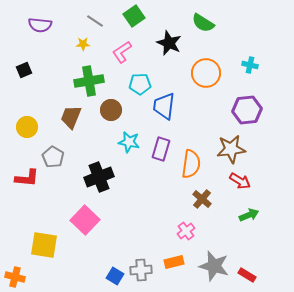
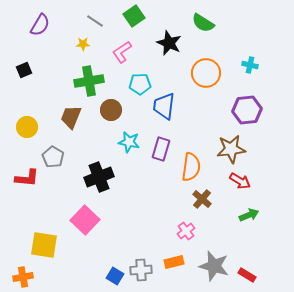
purple semicircle: rotated 65 degrees counterclockwise
orange semicircle: moved 3 px down
orange cross: moved 8 px right; rotated 24 degrees counterclockwise
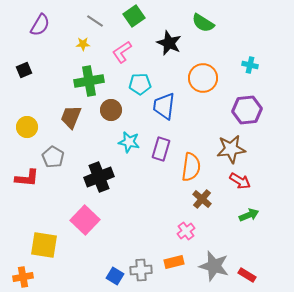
orange circle: moved 3 px left, 5 px down
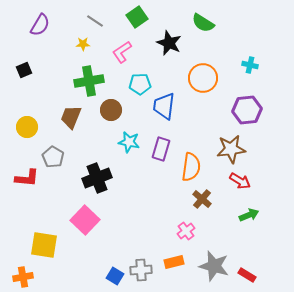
green square: moved 3 px right, 1 px down
black cross: moved 2 px left, 1 px down
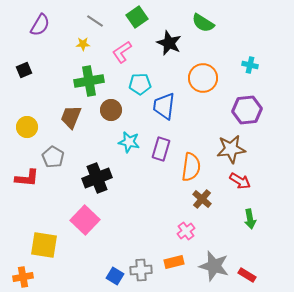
green arrow: moved 1 px right, 4 px down; rotated 102 degrees clockwise
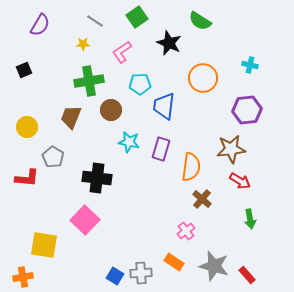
green semicircle: moved 3 px left, 2 px up
black cross: rotated 28 degrees clockwise
orange rectangle: rotated 48 degrees clockwise
gray cross: moved 3 px down
red rectangle: rotated 18 degrees clockwise
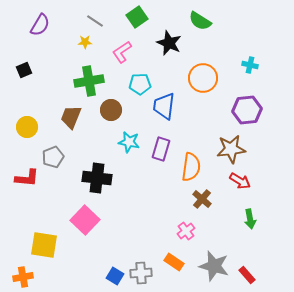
yellow star: moved 2 px right, 2 px up
gray pentagon: rotated 20 degrees clockwise
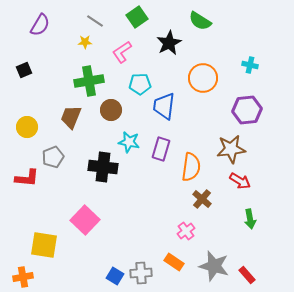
black star: rotated 20 degrees clockwise
black cross: moved 6 px right, 11 px up
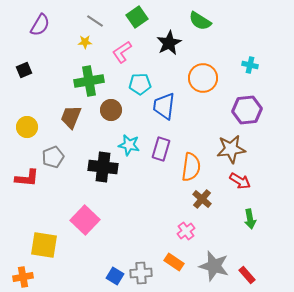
cyan star: moved 3 px down
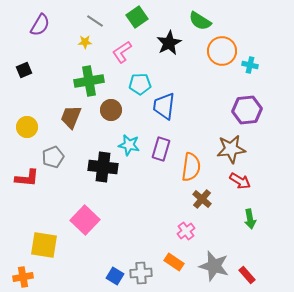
orange circle: moved 19 px right, 27 px up
